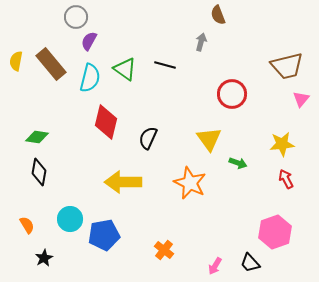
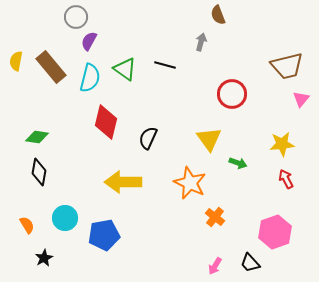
brown rectangle: moved 3 px down
cyan circle: moved 5 px left, 1 px up
orange cross: moved 51 px right, 33 px up
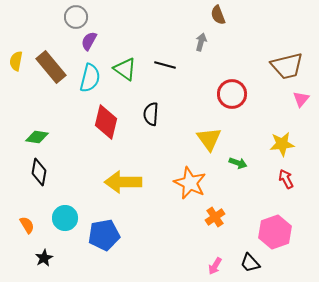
black semicircle: moved 3 px right, 24 px up; rotated 20 degrees counterclockwise
orange cross: rotated 18 degrees clockwise
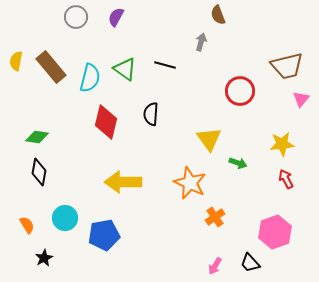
purple semicircle: moved 27 px right, 24 px up
red circle: moved 8 px right, 3 px up
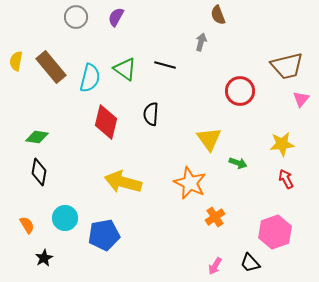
yellow arrow: rotated 15 degrees clockwise
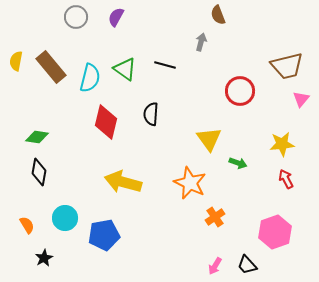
black trapezoid: moved 3 px left, 2 px down
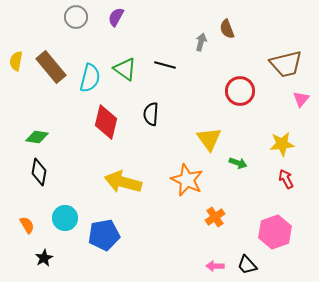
brown semicircle: moved 9 px right, 14 px down
brown trapezoid: moved 1 px left, 2 px up
orange star: moved 3 px left, 3 px up
pink arrow: rotated 60 degrees clockwise
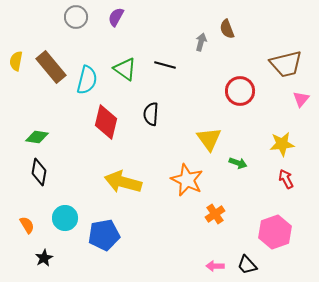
cyan semicircle: moved 3 px left, 2 px down
orange cross: moved 3 px up
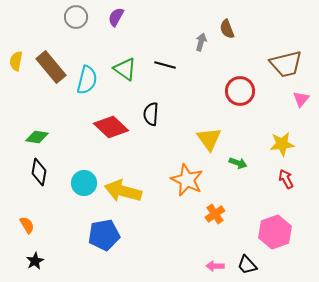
red diamond: moved 5 px right, 5 px down; rotated 60 degrees counterclockwise
yellow arrow: moved 9 px down
cyan circle: moved 19 px right, 35 px up
black star: moved 9 px left, 3 px down
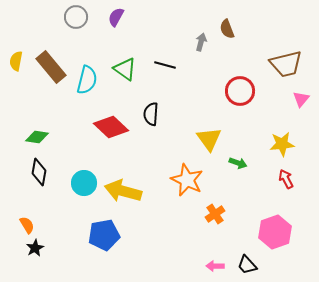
black star: moved 13 px up
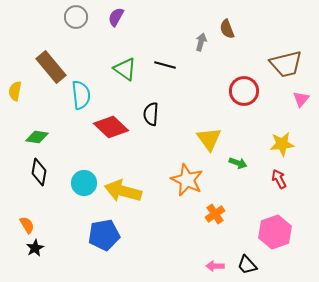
yellow semicircle: moved 1 px left, 30 px down
cyan semicircle: moved 6 px left, 15 px down; rotated 20 degrees counterclockwise
red circle: moved 4 px right
red arrow: moved 7 px left
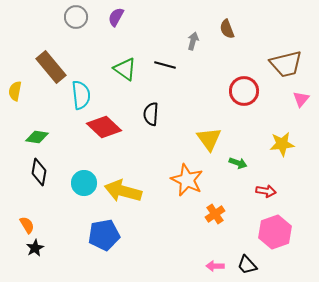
gray arrow: moved 8 px left, 1 px up
red diamond: moved 7 px left
red arrow: moved 13 px left, 12 px down; rotated 126 degrees clockwise
